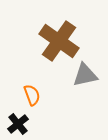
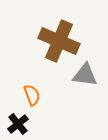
brown cross: rotated 12 degrees counterclockwise
gray triangle: rotated 20 degrees clockwise
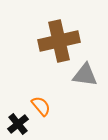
brown cross: rotated 36 degrees counterclockwise
orange semicircle: moved 9 px right, 11 px down; rotated 20 degrees counterclockwise
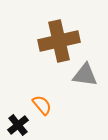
orange semicircle: moved 1 px right, 1 px up
black cross: moved 1 px down
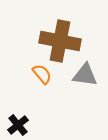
brown cross: moved 1 px right; rotated 24 degrees clockwise
orange semicircle: moved 31 px up
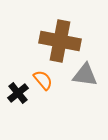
orange semicircle: moved 1 px right, 6 px down
black cross: moved 32 px up
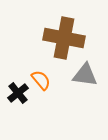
brown cross: moved 4 px right, 3 px up
orange semicircle: moved 2 px left
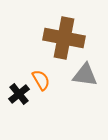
orange semicircle: rotated 10 degrees clockwise
black cross: moved 1 px right, 1 px down
